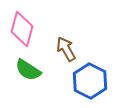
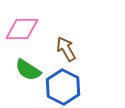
pink diamond: rotated 76 degrees clockwise
blue hexagon: moved 27 px left, 6 px down
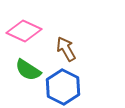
pink diamond: moved 2 px right, 2 px down; rotated 24 degrees clockwise
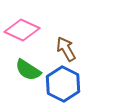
pink diamond: moved 2 px left, 1 px up
blue hexagon: moved 3 px up
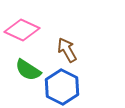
brown arrow: moved 1 px right, 1 px down
blue hexagon: moved 1 px left, 3 px down
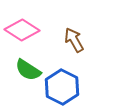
pink diamond: rotated 8 degrees clockwise
brown arrow: moved 7 px right, 10 px up
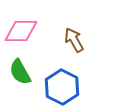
pink diamond: moved 1 px left, 1 px down; rotated 32 degrees counterclockwise
green semicircle: moved 8 px left, 2 px down; rotated 28 degrees clockwise
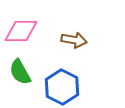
brown arrow: rotated 130 degrees clockwise
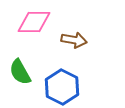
pink diamond: moved 13 px right, 9 px up
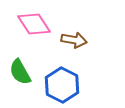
pink diamond: moved 2 px down; rotated 56 degrees clockwise
blue hexagon: moved 2 px up
